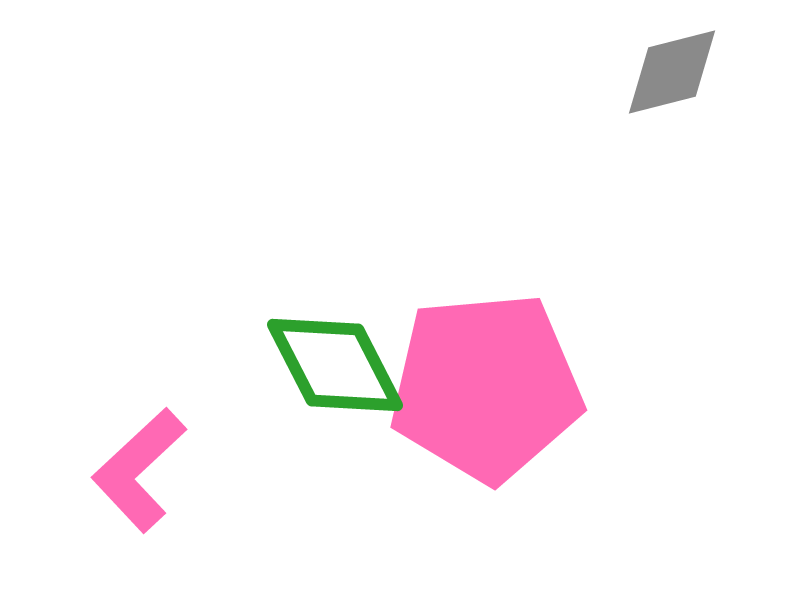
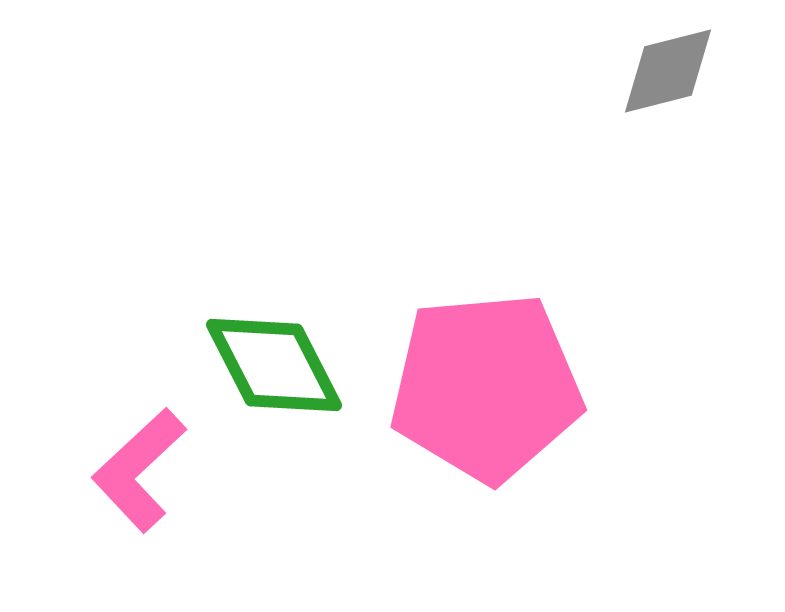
gray diamond: moved 4 px left, 1 px up
green diamond: moved 61 px left
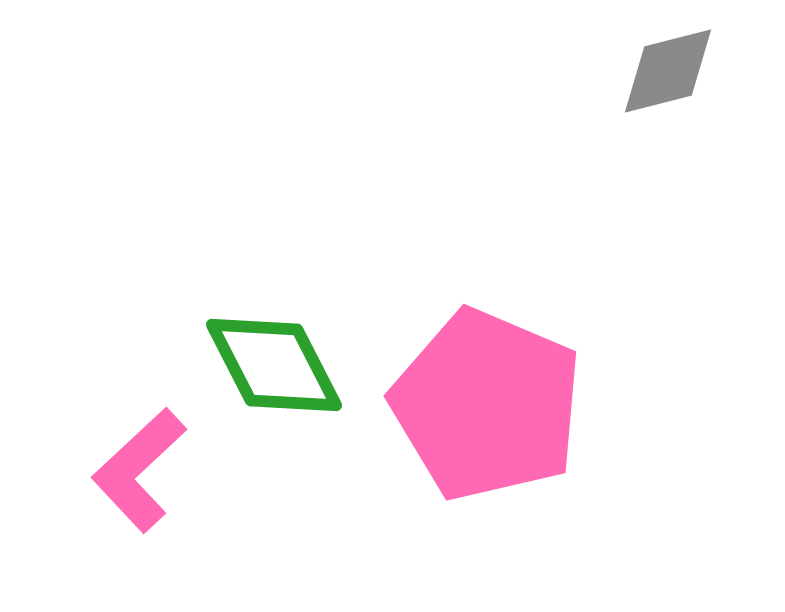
pink pentagon: moved 1 px right, 18 px down; rotated 28 degrees clockwise
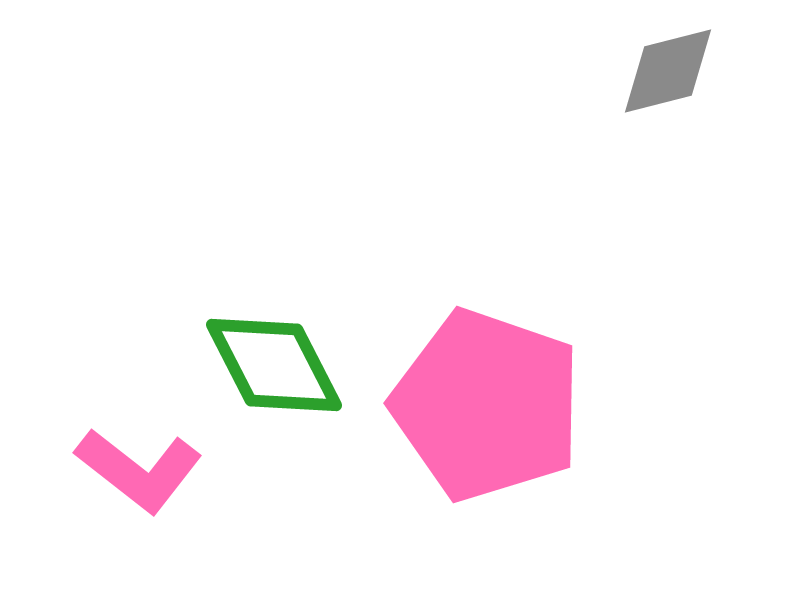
pink pentagon: rotated 4 degrees counterclockwise
pink L-shape: rotated 99 degrees counterclockwise
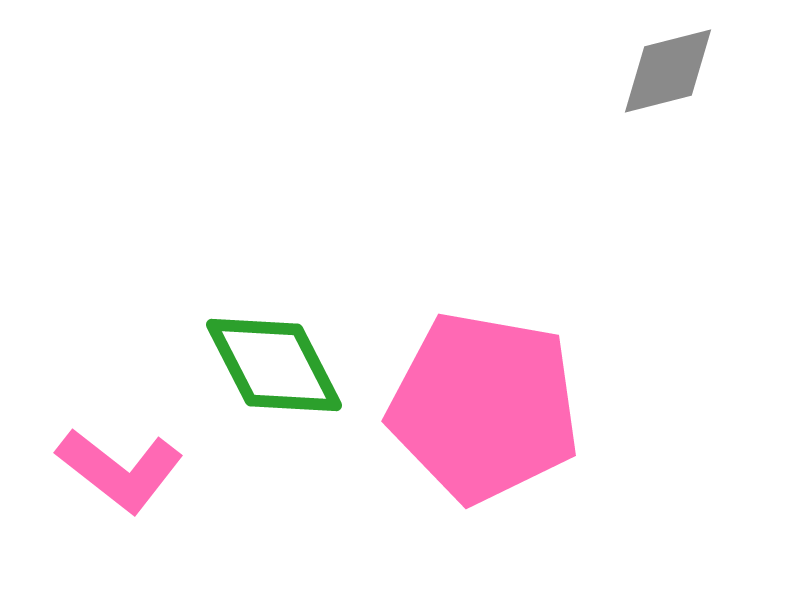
pink pentagon: moved 3 px left, 2 px down; rotated 9 degrees counterclockwise
pink L-shape: moved 19 px left
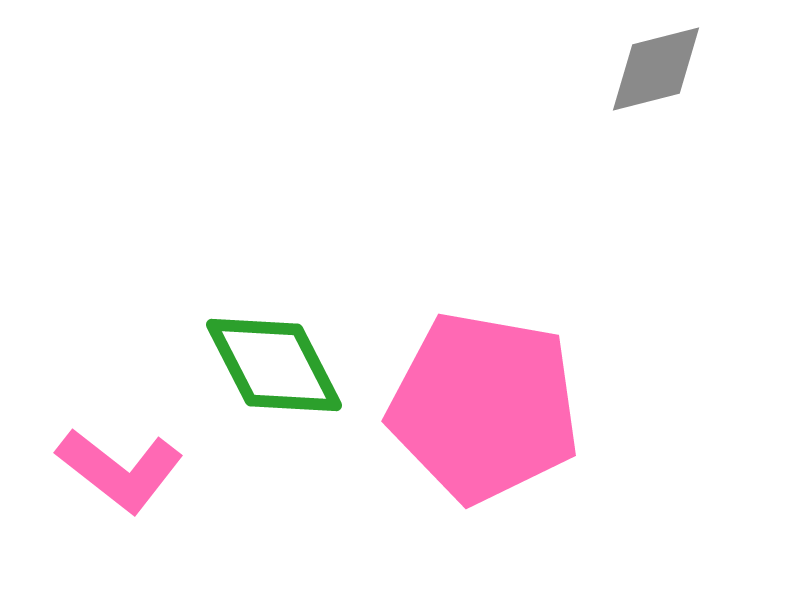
gray diamond: moved 12 px left, 2 px up
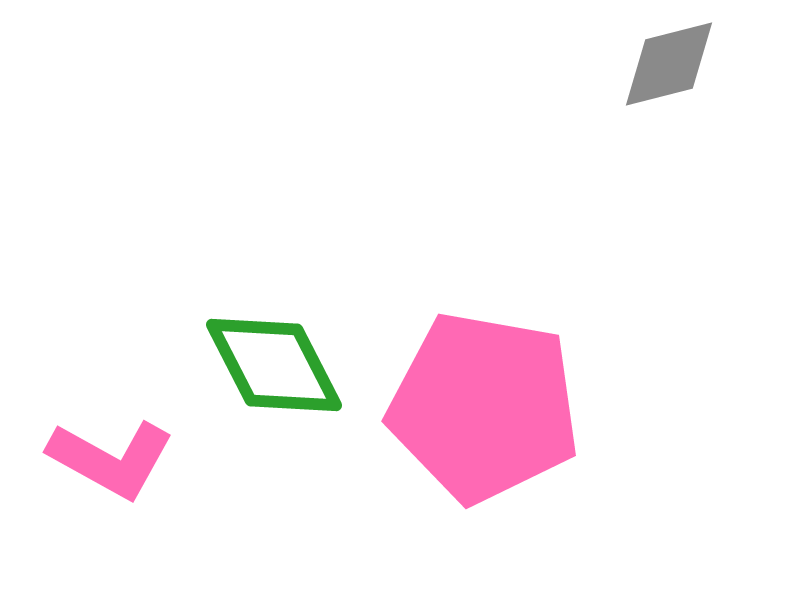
gray diamond: moved 13 px right, 5 px up
pink L-shape: moved 9 px left, 11 px up; rotated 9 degrees counterclockwise
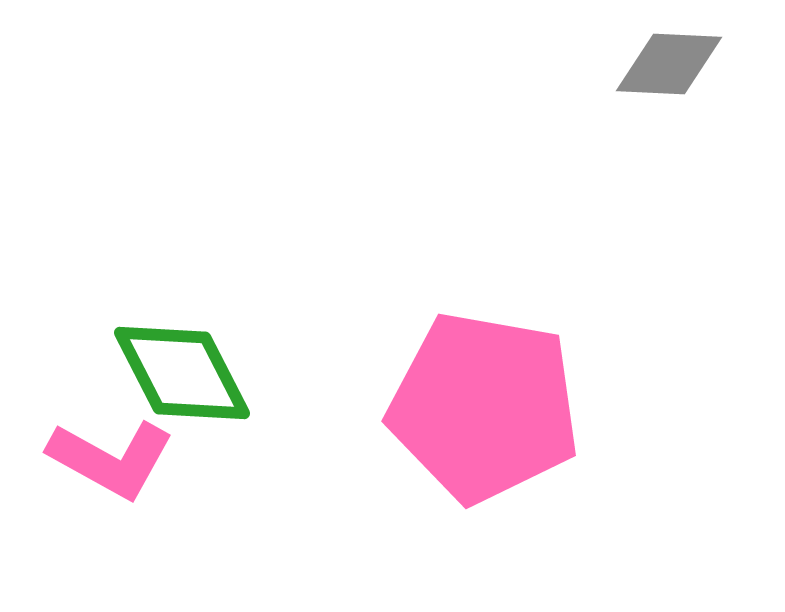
gray diamond: rotated 17 degrees clockwise
green diamond: moved 92 px left, 8 px down
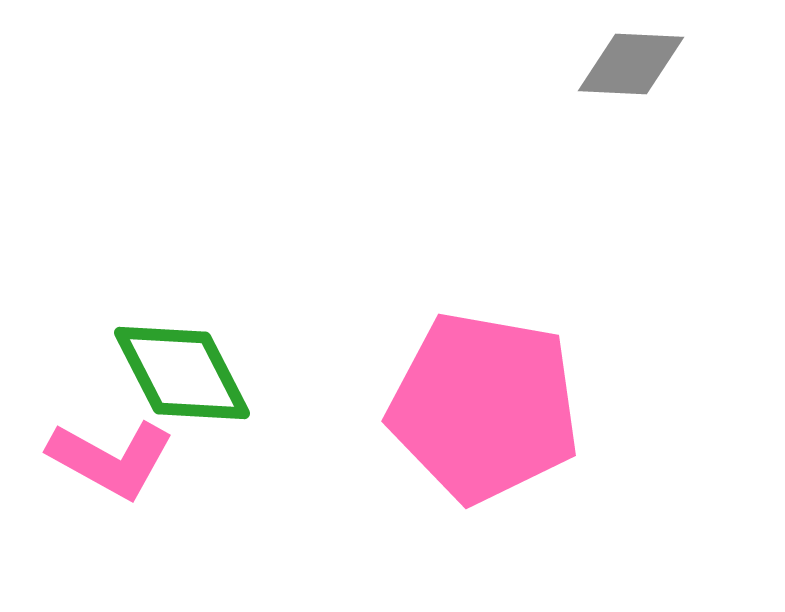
gray diamond: moved 38 px left
